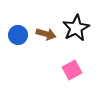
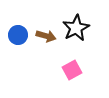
brown arrow: moved 2 px down
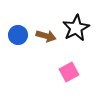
pink square: moved 3 px left, 2 px down
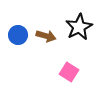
black star: moved 3 px right, 1 px up
pink square: rotated 30 degrees counterclockwise
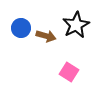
black star: moved 3 px left, 2 px up
blue circle: moved 3 px right, 7 px up
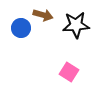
black star: rotated 24 degrees clockwise
brown arrow: moved 3 px left, 21 px up
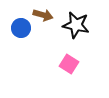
black star: rotated 16 degrees clockwise
pink square: moved 8 px up
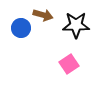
black star: rotated 12 degrees counterclockwise
pink square: rotated 24 degrees clockwise
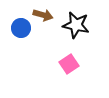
black star: rotated 12 degrees clockwise
